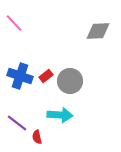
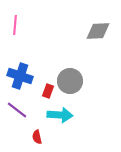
pink line: moved 1 px right, 2 px down; rotated 48 degrees clockwise
red rectangle: moved 2 px right, 15 px down; rotated 32 degrees counterclockwise
purple line: moved 13 px up
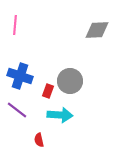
gray diamond: moved 1 px left, 1 px up
red semicircle: moved 2 px right, 3 px down
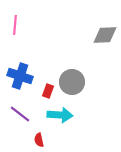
gray diamond: moved 8 px right, 5 px down
gray circle: moved 2 px right, 1 px down
purple line: moved 3 px right, 4 px down
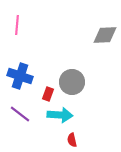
pink line: moved 2 px right
red rectangle: moved 3 px down
red semicircle: moved 33 px right
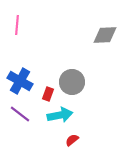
blue cross: moved 5 px down; rotated 10 degrees clockwise
cyan arrow: rotated 15 degrees counterclockwise
red semicircle: rotated 64 degrees clockwise
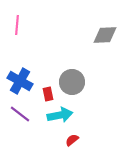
red rectangle: rotated 32 degrees counterclockwise
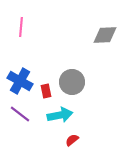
pink line: moved 4 px right, 2 px down
red rectangle: moved 2 px left, 3 px up
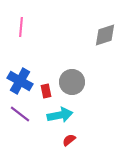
gray diamond: rotated 15 degrees counterclockwise
red semicircle: moved 3 px left
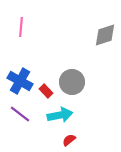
red rectangle: rotated 32 degrees counterclockwise
